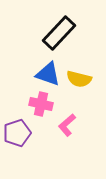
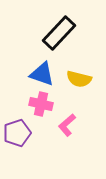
blue triangle: moved 6 px left
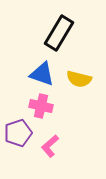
black rectangle: rotated 12 degrees counterclockwise
pink cross: moved 2 px down
pink L-shape: moved 17 px left, 21 px down
purple pentagon: moved 1 px right
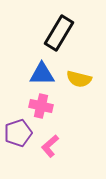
blue triangle: rotated 20 degrees counterclockwise
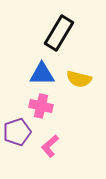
purple pentagon: moved 1 px left, 1 px up
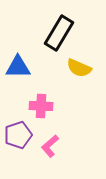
blue triangle: moved 24 px left, 7 px up
yellow semicircle: moved 11 px up; rotated 10 degrees clockwise
pink cross: rotated 10 degrees counterclockwise
purple pentagon: moved 1 px right, 3 px down
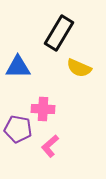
pink cross: moved 2 px right, 3 px down
purple pentagon: moved 6 px up; rotated 28 degrees clockwise
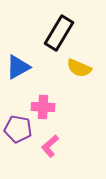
blue triangle: rotated 28 degrees counterclockwise
pink cross: moved 2 px up
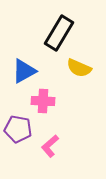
blue triangle: moved 6 px right, 4 px down
pink cross: moved 6 px up
